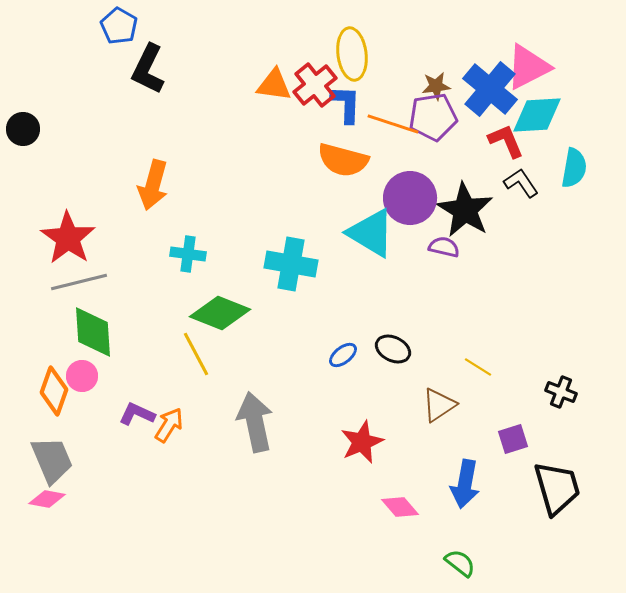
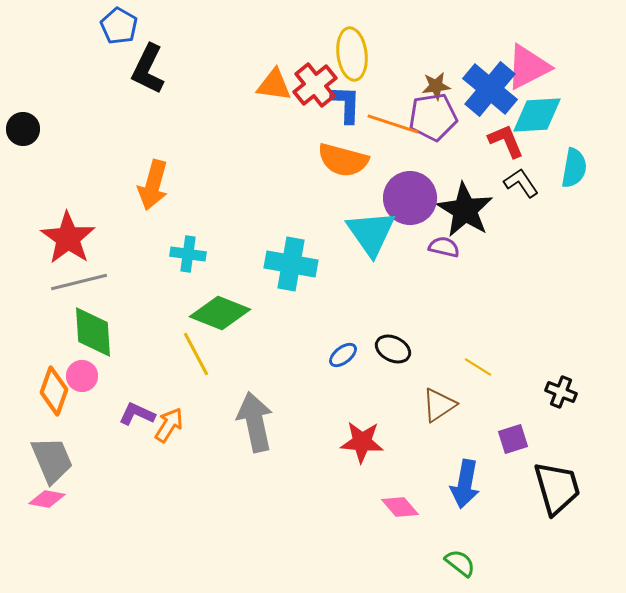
cyan triangle at (371, 233): rotated 24 degrees clockwise
red star at (362, 442): rotated 27 degrees clockwise
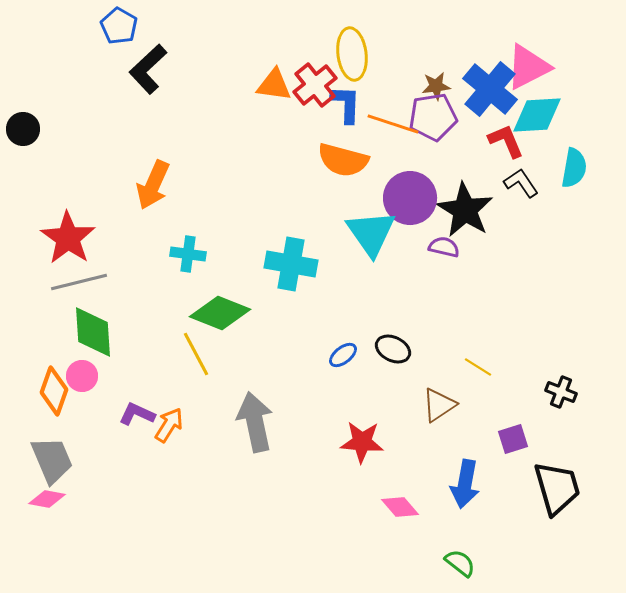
black L-shape at (148, 69): rotated 21 degrees clockwise
orange arrow at (153, 185): rotated 9 degrees clockwise
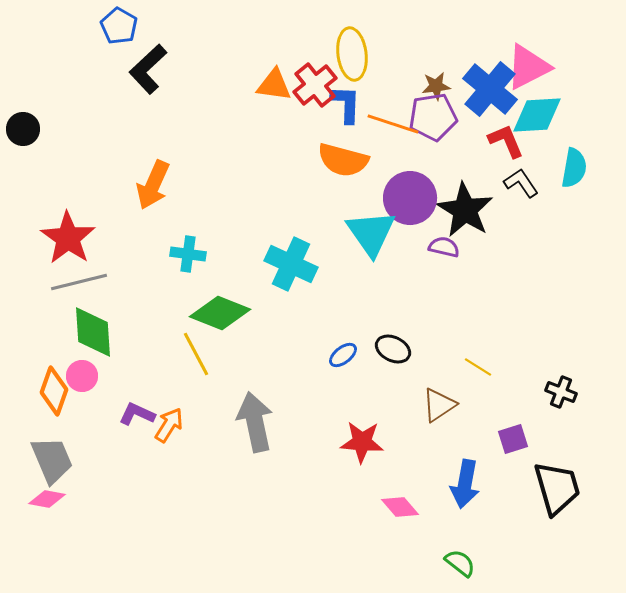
cyan cross at (291, 264): rotated 15 degrees clockwise
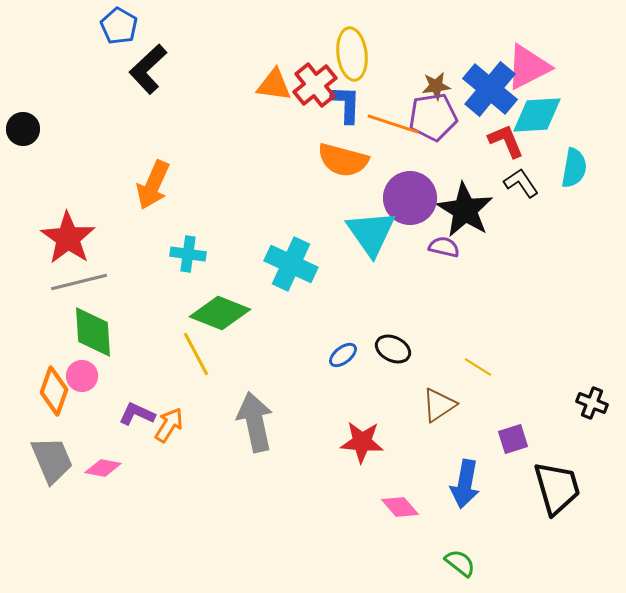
black cross at (561, 392): moved 31 px right, 11 px down
pink diamond at (47, 499): moved 56 px right, 31 px up
